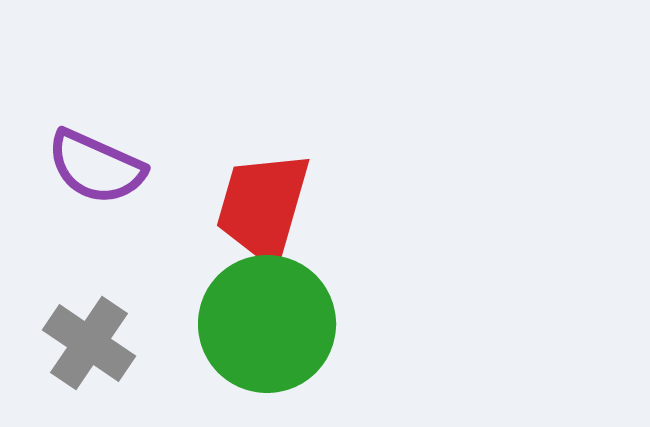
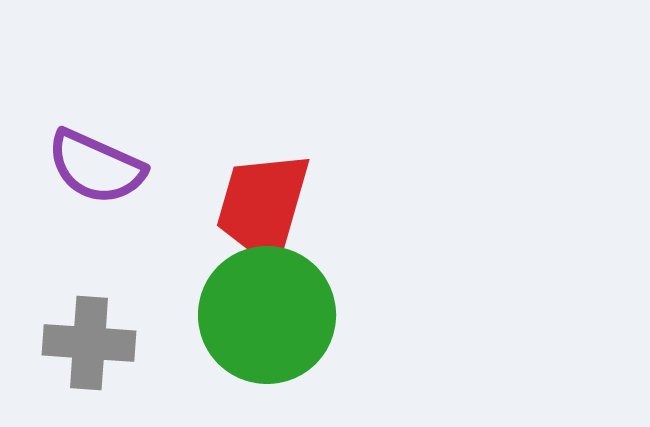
green circle: moved 9 px up
gray cross: rotated 30 degrees counterclockwise
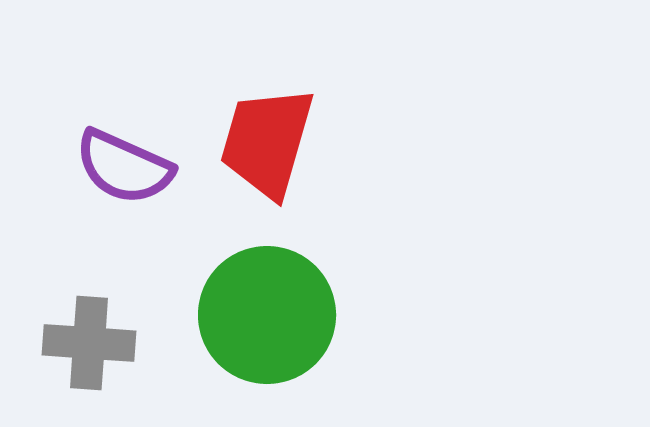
purple semicircle: moved 28 px right
red trapezoid: moved 4 px right, 65 px up
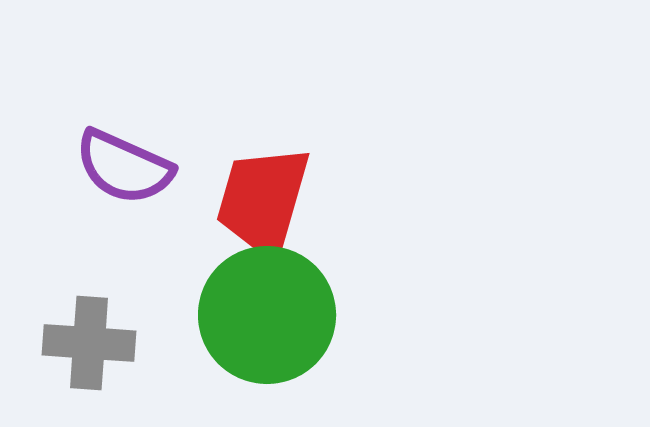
red trapezoid: moved 4 px left, 59 px down
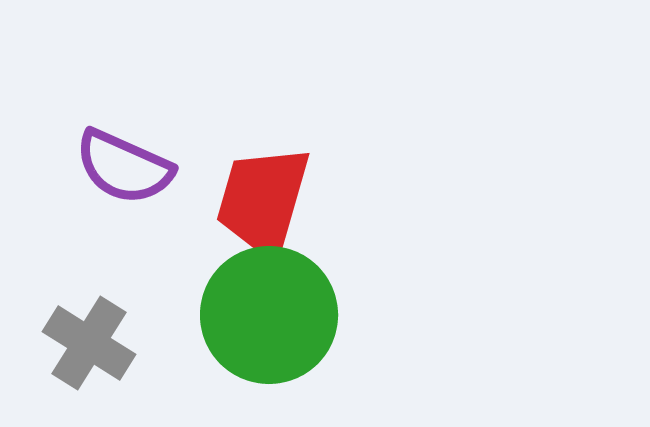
green circle: moved 2 px right
gray cross: rotated 28 degrees clockwise
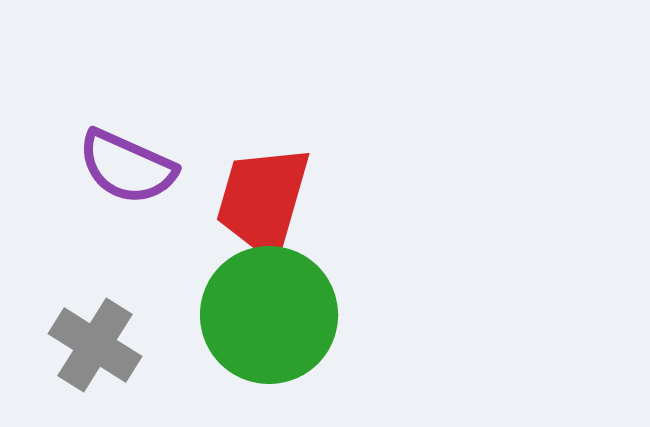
purple semicircle: moved 3 px right
gray cross: moved 6 px right, 2 px down
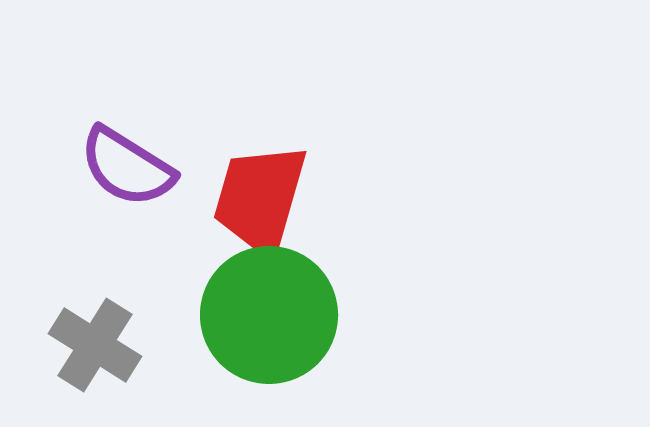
purple semicircle: rotated 8 degrees clockwise
red trapezoid: moved 3 px left, 2 px up
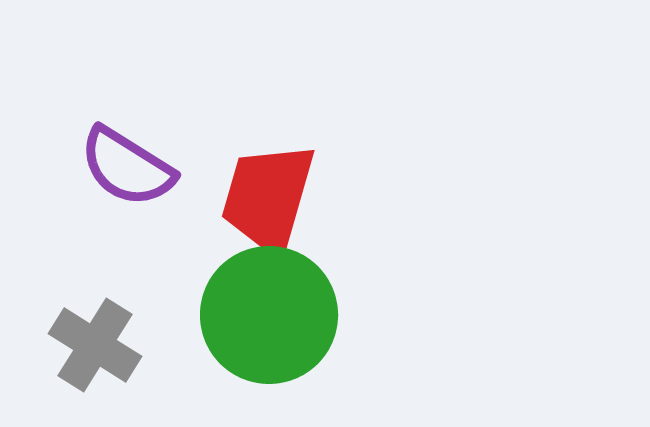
red trapezoid: moved 8 px right, 1 px up
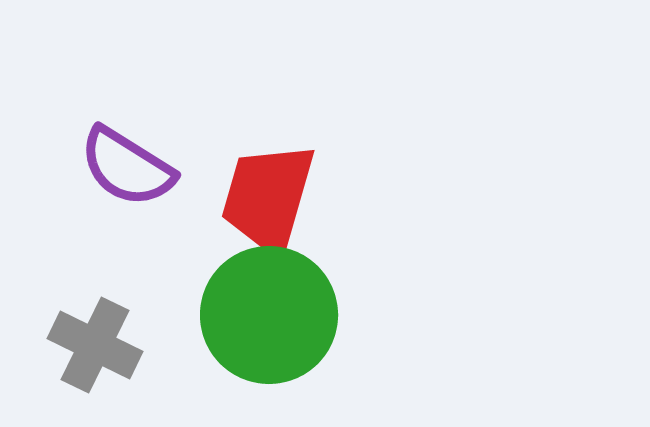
gray cross: rotated 6 degrees counterclockwise
